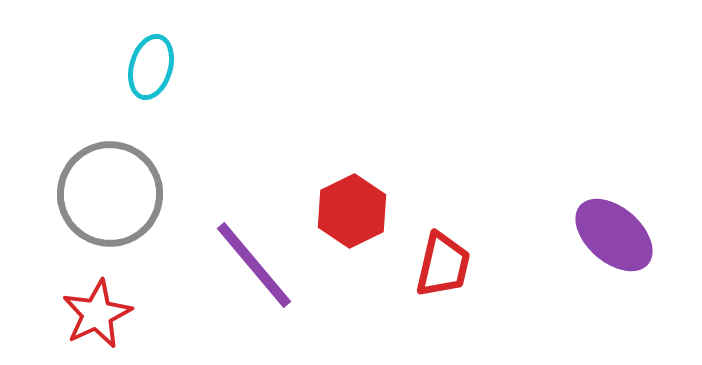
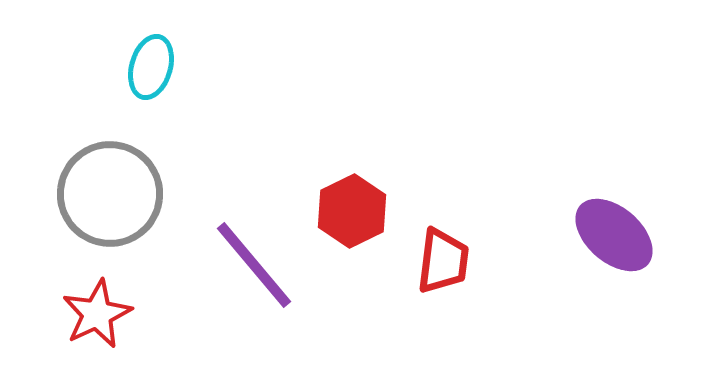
red trapezoid: moved 4 px up; rotated 6 degrees counterclockwise
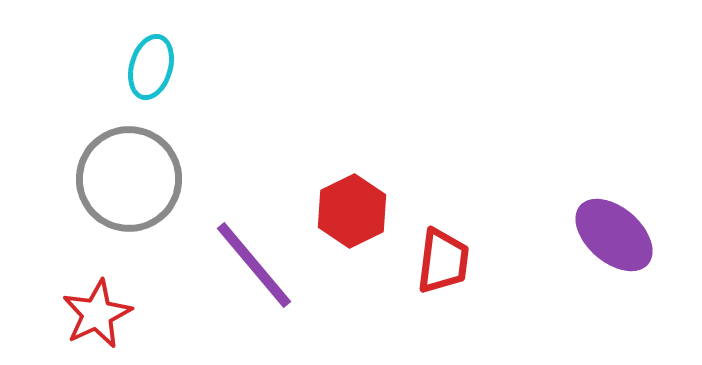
gray circle: moved 19 px right, 15 px up
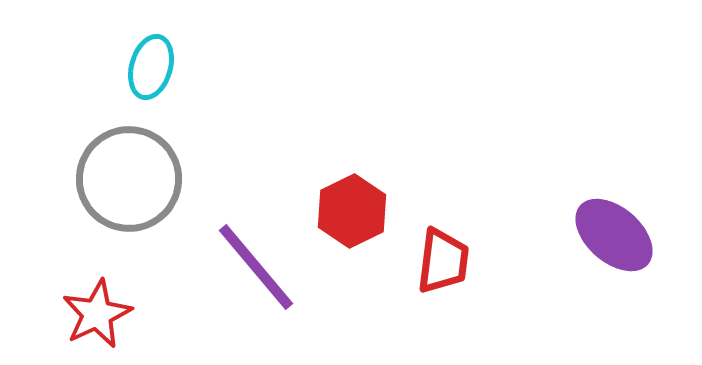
purple line: moved 2 px right, 2 px down
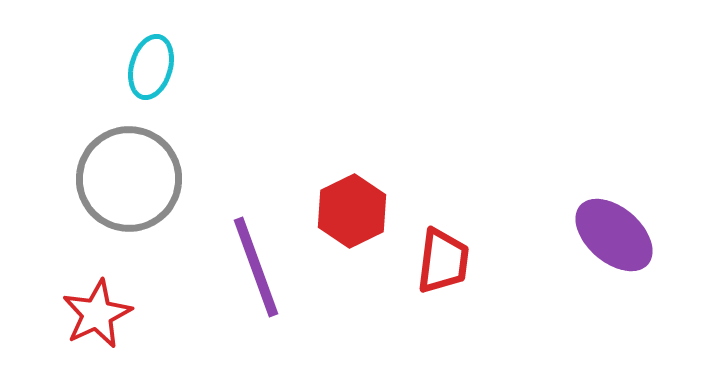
purple line: rotated 20 degrees clockwise
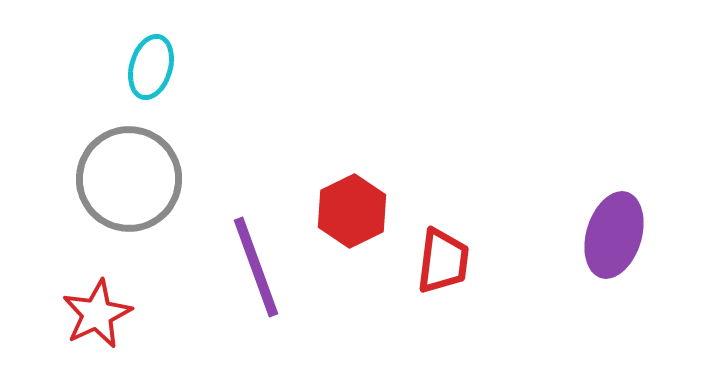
purple ellipse: rotated 66 degrees clockwise
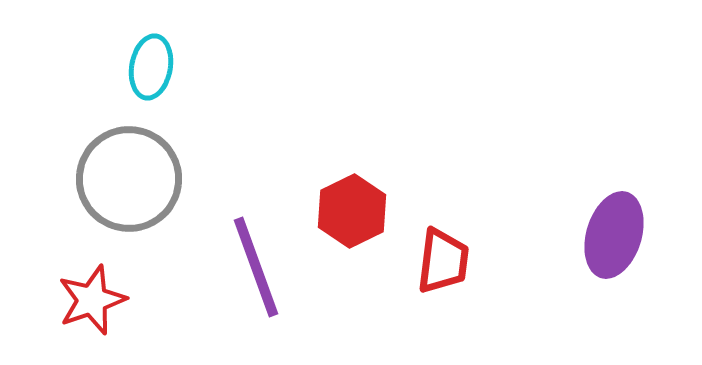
cyan ellipse: rotated 6 degrees counterclockwise
red star: moved 5 px left, 14 px up; rotated 6 degrees clockwise
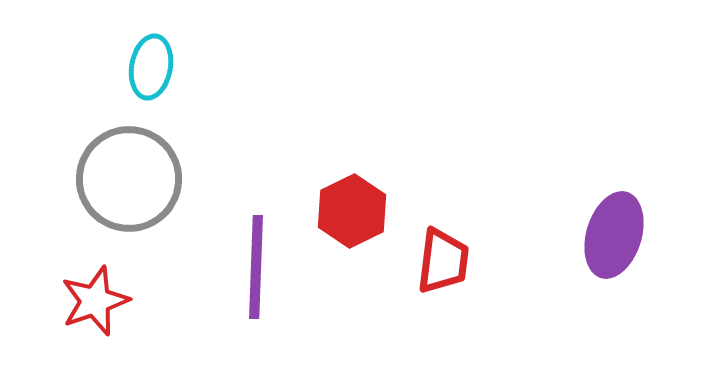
purple line: rotated 22 degrees clockwise
red star: moved 3 px right, 1 px down
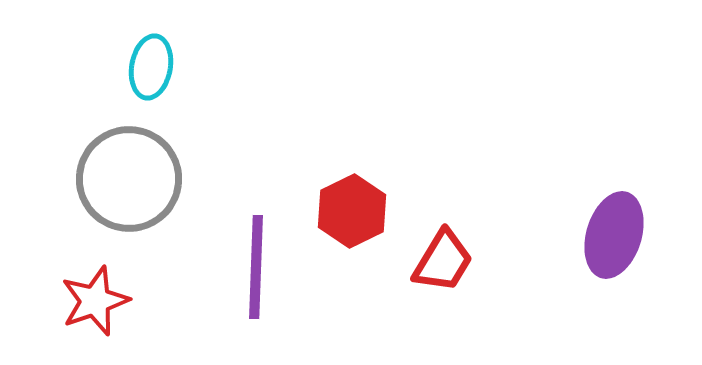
red trapezoid: rotated 24 degrees clockwise
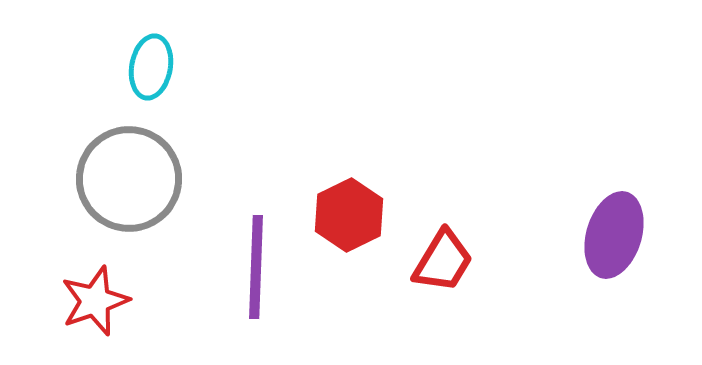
red hexagon: moved 3 px left, 4 px down
